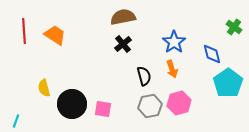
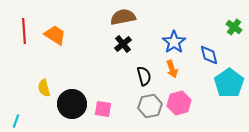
blue diamond: moved 3 px left, 1 px down
cyan pentagon: moved 1 px right
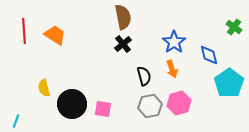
brown semicircle: rotated 90 degrees clockwise
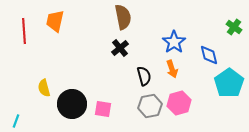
orange trapezoid: moved 14 px up; rotated 110 degrees counterclockwise
black cross: moved 3 px left, 4 px down
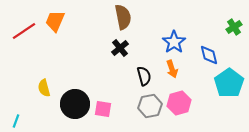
orange trapezoid: rotated 10 degrees clockwise
green cross: rotated 21 degrees clockwise
red line: rotated 60 degrees clockwise
black circle: moved 3 px right
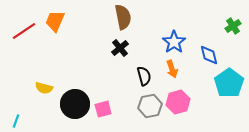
green cross: moved 1 px left, 1 px up
yellow semicircle: rotated 60 degrees counterclockwise
pink hexagon: moved 1 px left, 1 px up
pink square: rotated 24 degrees counterclockwise
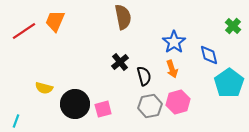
green cross: rotated 14 degrees counterclockwise
black cross: moved 14 px down
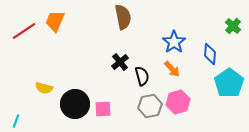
blue diamond: moved 1 px right, 1 px up; rotated 20 degrees clockwise
orange arrow: rotated 24 degrees counterclockwise
black semicircle: moved 2 px left
pink square: rotated 12 degrees clockwise
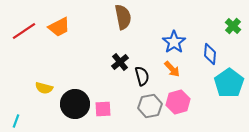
orange trapezoid: moved 4 px right, 6 px down; rotated 140 degrees counterclockwise
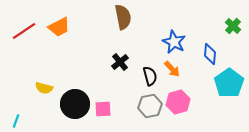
blue star: rotated 10 degrees counterclockwise
black semicircle: moved 8 px right
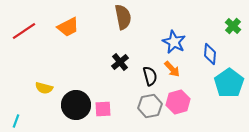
orange trapezoid: moved 9 px right
black circle: moved 1 px right, 1 px down
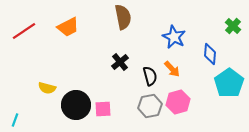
blue star: moved 5 px up
yellow semicircle: moved 3 px right
cyan line: moved 1 px left, 1 px up
